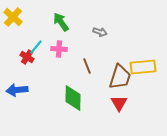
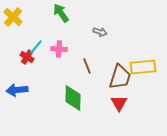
green arrow: moved 9 px up
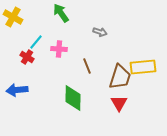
yellow cross: rotated 12 degrees counterclockwise
cyan line: moved 5 px up
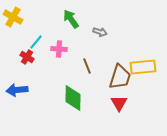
green arrow: moved 10 px right, 6 px down
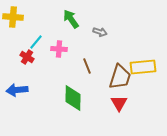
yellow cross: rotated 24 degrees counterclockwise
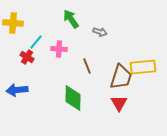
yellow cross: moved 6 px down
brown trapezoid: moved 1 px right
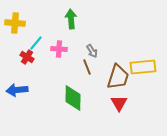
green arrow: rotated 30 degrees clockwise
yellow cross: moved 2 px right
gray arrow: moved 8 px left, 19 px down; rotated 40 degrees clockwise
cyan line: moved 1 px down
brown line: moved 1 px down
brown trapezoid: moved 3 px left
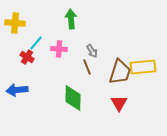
brown trapezoid: moved 2 px right, 5 px up
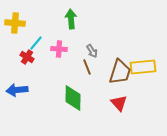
red triangle: rotated 12 degrees counterclockwise
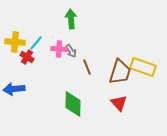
yellow cross: moved 19 px down
gray arrow: moved 21 px left
yellow rectangle: rotated 25 degrees clockwise
blue arrow: moved 3 px left, 1 px up
green diamond: moved 6 px down
